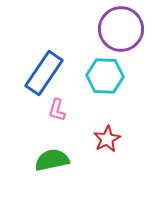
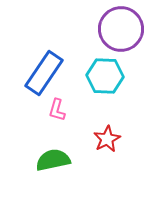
green semicircle: moved 1 px right
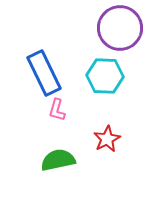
purple circle: moved 1 px left, 1 px up
blue rectangle: rotated 60 degrees counterclockwise
green semicircle: moved 5 px right
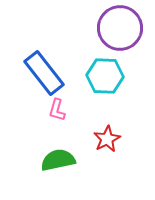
blue rectangle: rotated 12 degrees counterclockwise
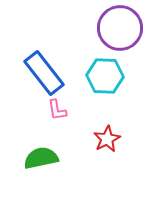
pink L-shape: rotated 25 degrees counterclockwise
green semicircle: moved 17 px left, 2 px up
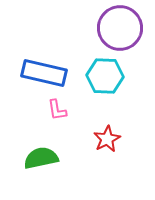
blue rectangle: rotated 39 degrees counterclockwise
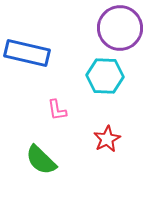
blue rectangle: moved 17 px left, 20 px up
green semicircle: moved 2 px down; rotated 124 degrees counterclockwise
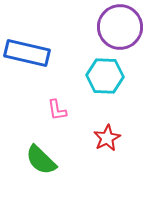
purple circle: moved 1 px up
red star: moved 1 px up
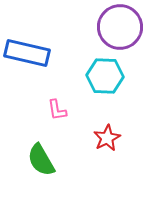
green semicircle: rotated 16 degrees clockwise
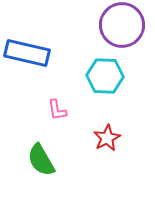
purple circle: moved 2 px right, 2 px up
